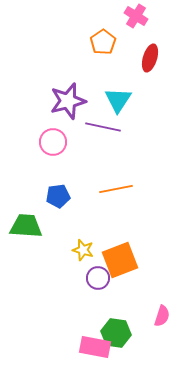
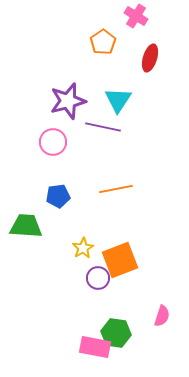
yellow star: moved 2 px up; rotated 25 degrees clockwise
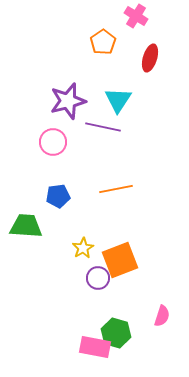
green hexagon: rotated 8 degrees clockwise
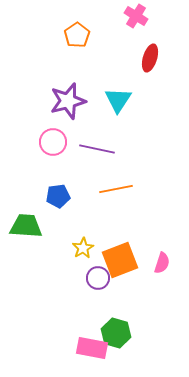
orange pentagon: moved 26 px left, 7 px up
purple line: moved 6 px left, 22 px down
pink semicircle: moved 53 px up
pink rectangle: moved 3 px left, 1 px down
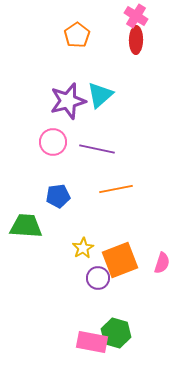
red ellipse: moved 14 px left, 18 px up; rotated 16 degrees counterclockwise
cyan triangle: moved 18 px left, 5 px up; rotated 16 degrees clockwise
pink rectangle: moved 6 px up
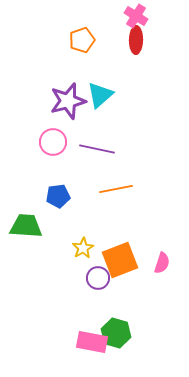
orange pentagon: moved 5 px right, 5 px down; rotated 15 degrees clockwise
